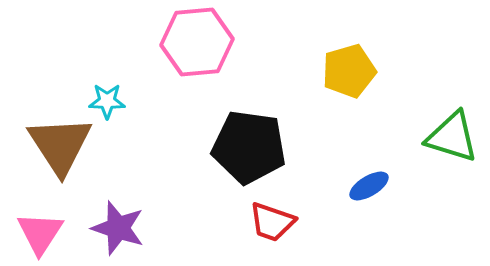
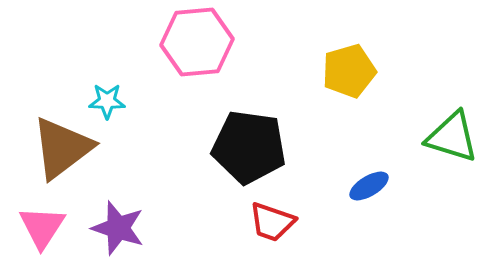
brown triangle: moved 2 px right, 3 px down; rotated 26 degrees clockwise
pink triangle: moved 2 px right, 6 px up
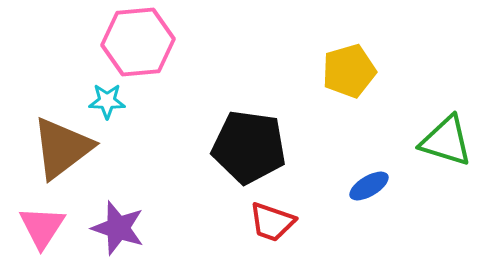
pink hexagon: moved 59 px left
green triangle: moved 6 px left, 4 px down
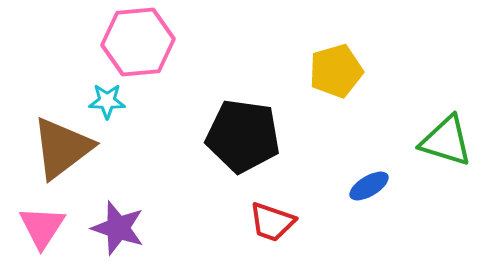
yellow pentagon: moved 13 px left
black pentagon: moved 6 px left, 11 px up
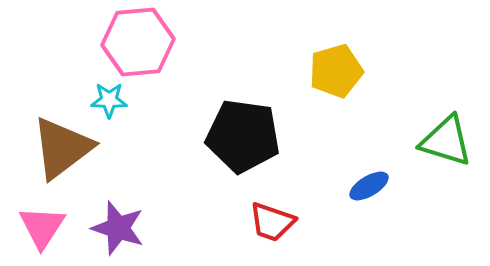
cyan star: moved 2 px right, 1 px up
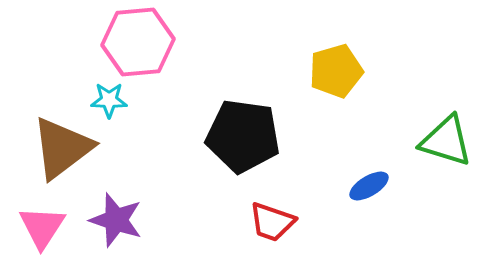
purple star: moved 2 px left, 8 px up
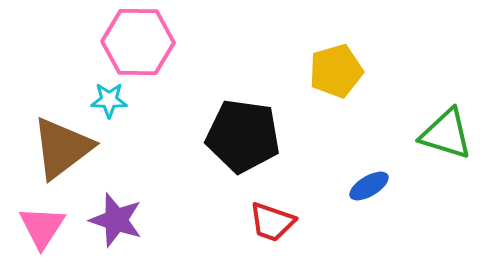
pink hexagon: rotated 6 degrees clockwise
green triangle: moved 7 px up
